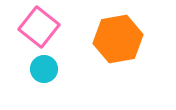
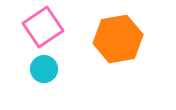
pink square: moved 4 px right; rotated 18 degrees clockwise
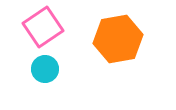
cyan circle: moved 1 px right
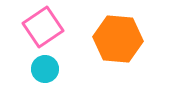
orange hexagon: rotated 15 degrees clockwise
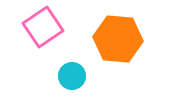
cyan circle: moved 27 px right, 7 px down
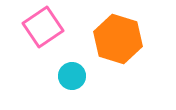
orange hexagon: rotated 12 degrees clockwise
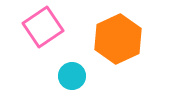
orange hexagon: rotated 18 degrees clockwise
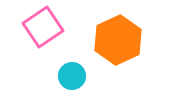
orange hexagon: moved 1 px down
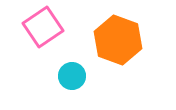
orange hexagon: rotated 15 degrees counterclockwise
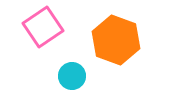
orange hexagon: moved 2 px left
